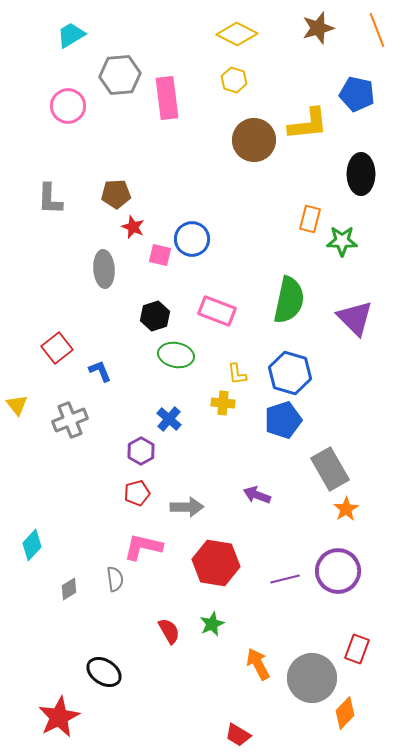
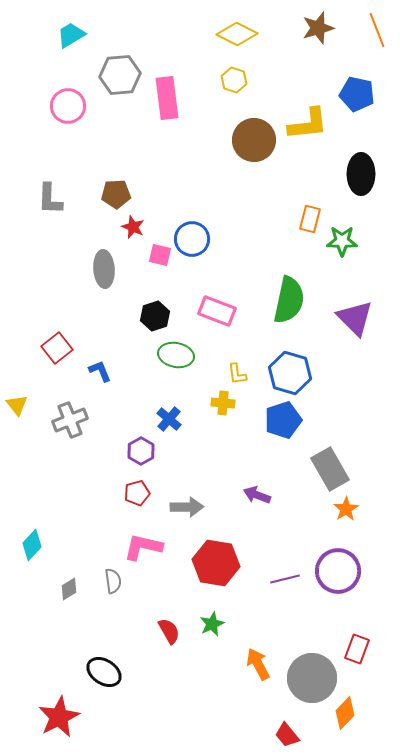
gray semicircle at (115, 579): moved 2 px left, 2 px down
red trapezoid at (238, 735): moved 49 px right; rotated 20 degrees clockwise
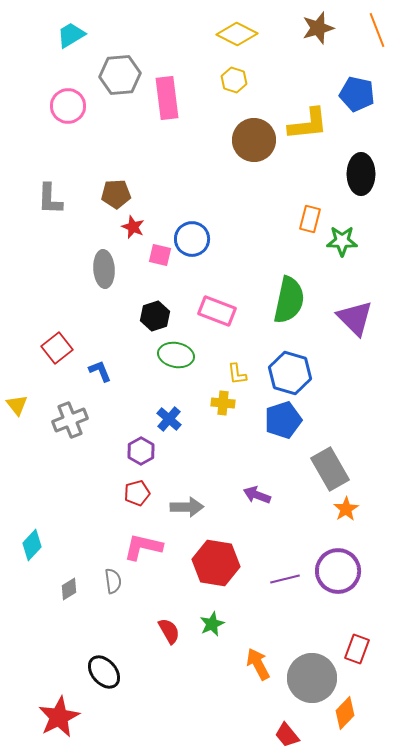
black ellipse at (104, 672): rotated 16 degrees clockwise
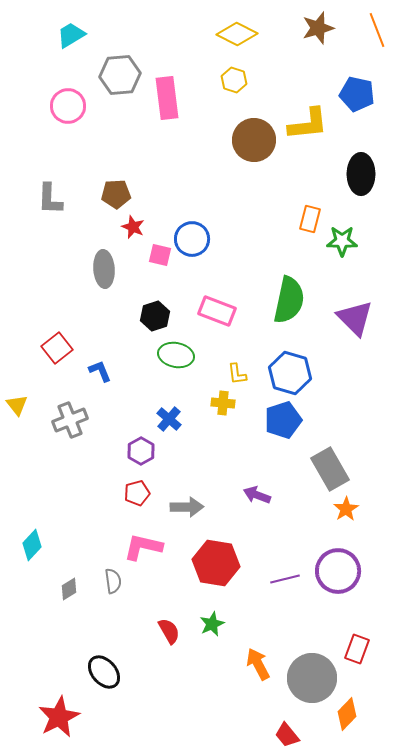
orange diamond at (345, 713): moved 2 px right, 1 px down
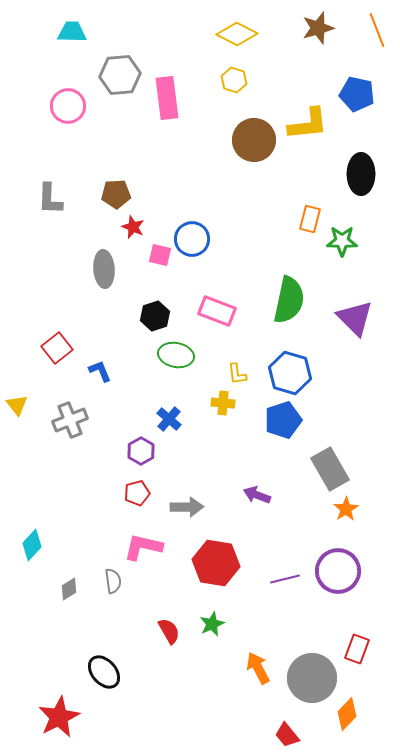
cyan trapezoid at (71, 35): moved 1 px right, 3 px up; rotated 32 degrees clockwise
orange arrow at (258, 664): moved 4 px down
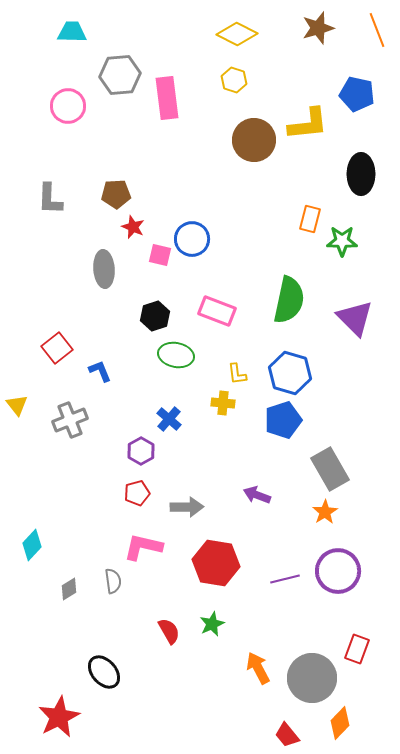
orange star at (346, 509): moved 21 px left, 3 px down
orange diamond at (347, 714): moved 7 px left, 9 px down
